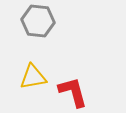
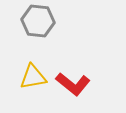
red L-shape: moved 8 px up; rotated 144 degrees clockwise
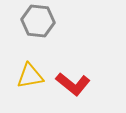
yellow triangle: moved 3 px left, 1 px up
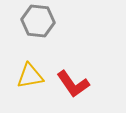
red L-shape: rotated 16 degrees clockwise
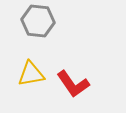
yellow triangle: moved 1 px right, 2 px up
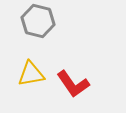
gray hexagon: rotated 8 degrees clockwise
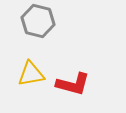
red L-shape: rotated 40 degrees counterclockwise
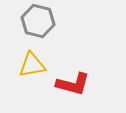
yellow triangle: moved 1 px right, 9 px up
